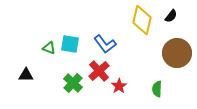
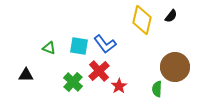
cyan square: moved 9 px right, 2 px down
brown circle: moved 2 px left, 14 px down
green cross: moved 1 px up
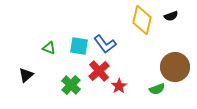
black semicircle: rotated 32 degrees clockwise
black triangle: rotated 42 degrees counterclockwise
green cross: moved 2 px left, 3 px down
green semicircle: rotated 112 degrees counterclockwise
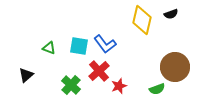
black semicircle: moved 2 px up
red star: rotated 14 degrees clockwise
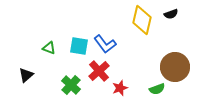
red star: moved 1 px right, 2 px down
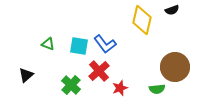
black semicircle: moved 1 px right, 4 px up
green triangle: moved 1 px left, 4 px up
green semicircle: rotated 14 degrees clockwise
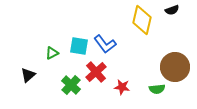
green triangle: moved 4 px right, 9 px down; rotated 48 degrees counterclockwise
red cross: moved 3 px left, 1 px down
black triangle: moved 2 px right
red star: moved 2 px right, 1 px up; rotated 28 degrees clockwise
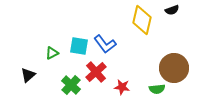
brown circle: moved 1 px left, 1 px down
